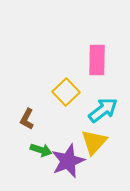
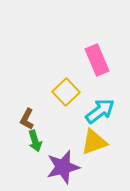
pink rectangle: rotated 24 degrees counterclockwise
cyan arrow: moved 3 px left, 1 px down
yellow triangle: rotated 28 degrees clockwise
green arrow: moved 6 px left, 9 px up; rotated 55 degrees clockwise
purple star: moved 5 px left, 6 px down; rotated 8 degrees clockwise
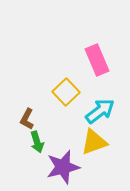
green arrow: moved 2 px right, 1 px down
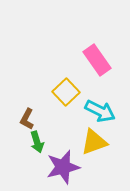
pink rectangle: rotated 12 degrees counterclockwise
cyan arrow: rotated 64 degrees clockwise
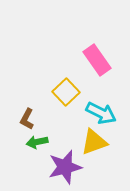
cyan arrow: moved 1 px right, 2 px down
green arrow: rotated 95 degrees clockwise
purple star: moved 2 px right
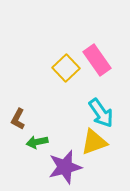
yellow square: moved 24 px up
cyan arrow: rotated 28 degrees clockwise
brown L-shape: moved 9 px left
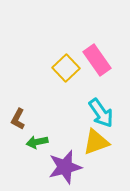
yellow triangle: moved 2 px right
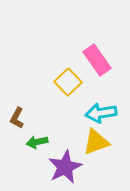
yellow square: moved 2 px right, 14 px down
cyan arrow: rotated 116 degrees clockwise
brown L-shape: moved 1 px left, 1 px up
purple star: rotated 12 degrees counterclockwise
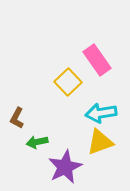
yellow triangle: moved 4 px right
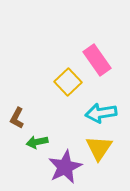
yellow triangle: moved 1 px left, 6 px down; rotated 36 degrees counterclockwise
